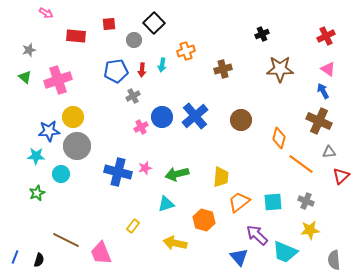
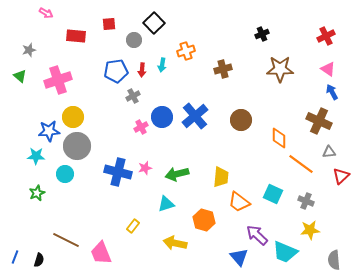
green triangle at (25, 77): moved 5 px left, 1 px up
blue arrow at (323, 91): moved 9 px right, 1 px down
orange diamond at (279, 138): rotated 15 degrees counterclockwise
cyan circle at (61, 174): moved 4 px right
orange trapezoid at (239, 202): rotated 105 degrees counterclockwise
cyan square at (273, 202): moved 8 px up; rotated 30 degrees clockwise
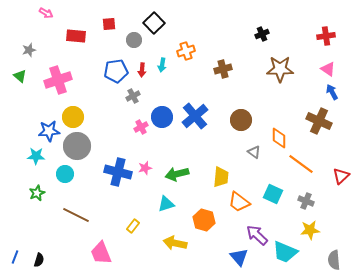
red cross at (326, 36): rotated 18 degrees clockwise
gray triangle at (329, 152): moved 75 px left; rotated 40 degrees clockwise
brown line at (66, 240): moved 10 px right, 25 px up
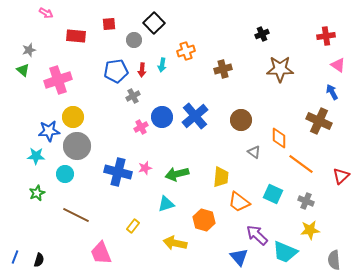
pink triangle at (328, 69): moved 10 px right, 4 px up
green triangle at (20, 76): moved 3 px right, 6 px up
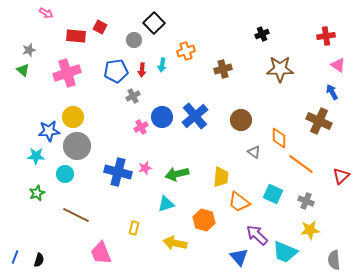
red square at (109, 24): moved 9 px left, 3 px down; rotated 32 degrees clockwise
pink cross at (58, 80): moved 9 px right, 7 px up
yellow rectangle at (133, 226): moved 1 px right, 2 px down; rotated 24 degrees counterclockwise
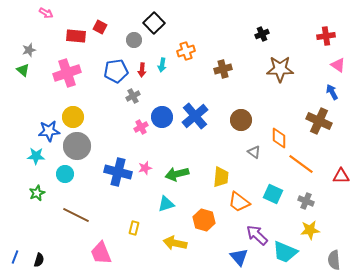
red triangle at (341, 176): rotated 42 degrees clockwise
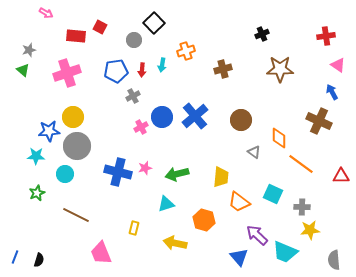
gray cross at (306, 201): moved 4 px left, 6 px down; rotated 21 degrees counterclockwise
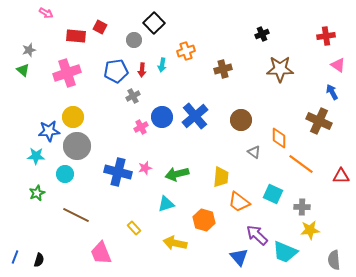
yellow rectangle at (134, 228): rotated 56 degrees counterclockwise
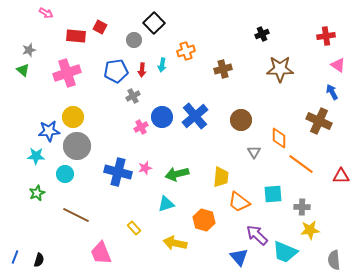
gray triangle at (254, 152): rotated 24 degrees clockwise
cyan square at (273, 194): rotated 30 degrees counterclockwise
